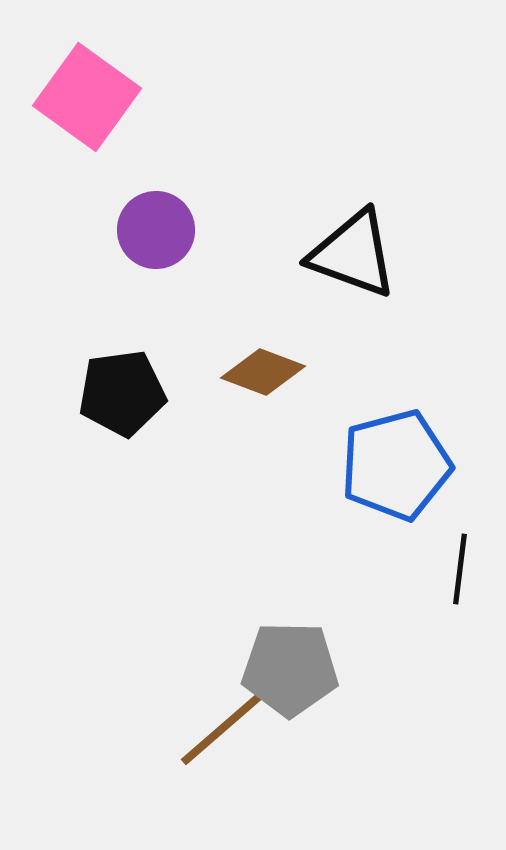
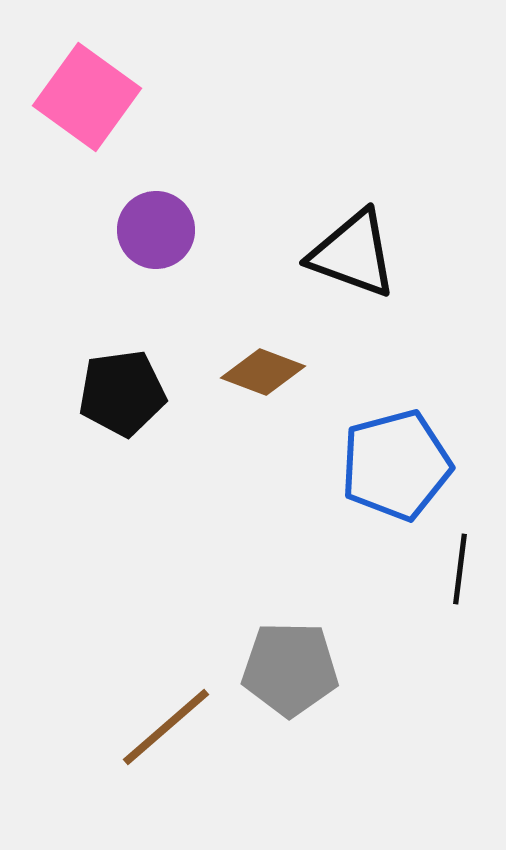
brown line: moved 58 px left
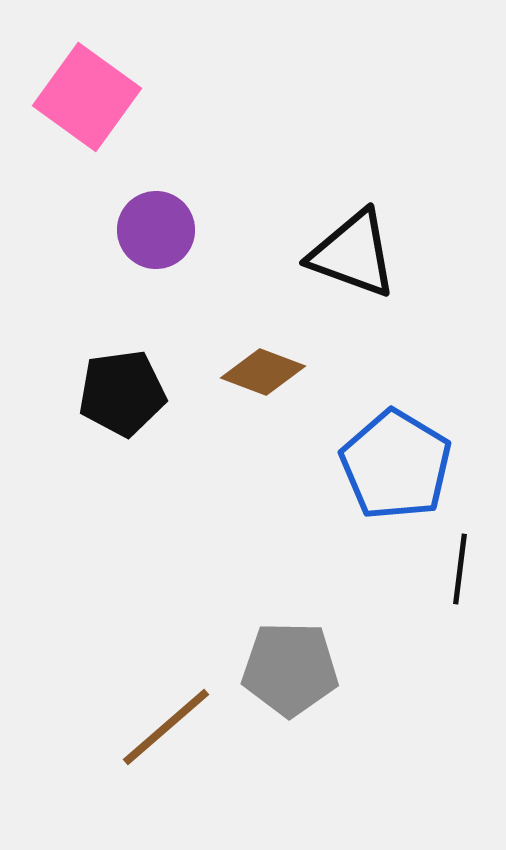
blue pentagon: rotated 26 degrees counterclockwise
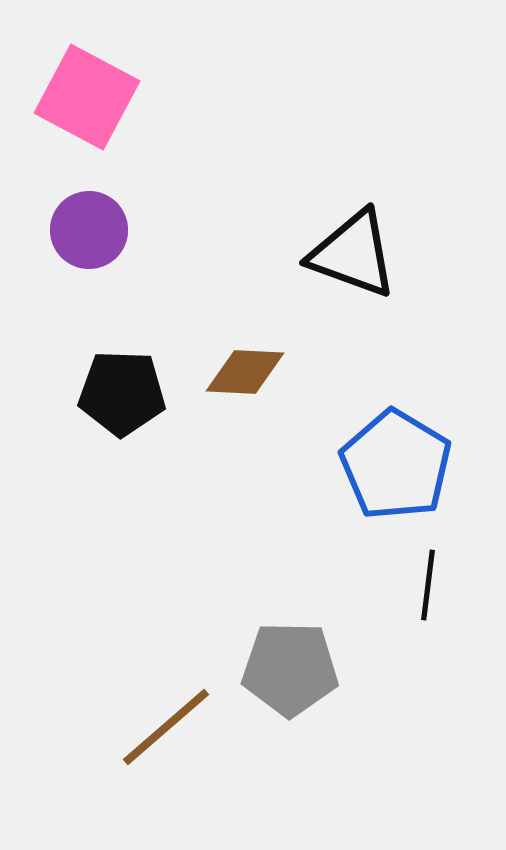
pink square: rotated 8 degrees counterclockwise
purple circle: moved 67 px left
brown diamond: moved 18 px left; rotated 18 degrees counterclockwise
black pentagon: rotated 10 degrees clockwise
black line: moved 32 px left, 16 px down
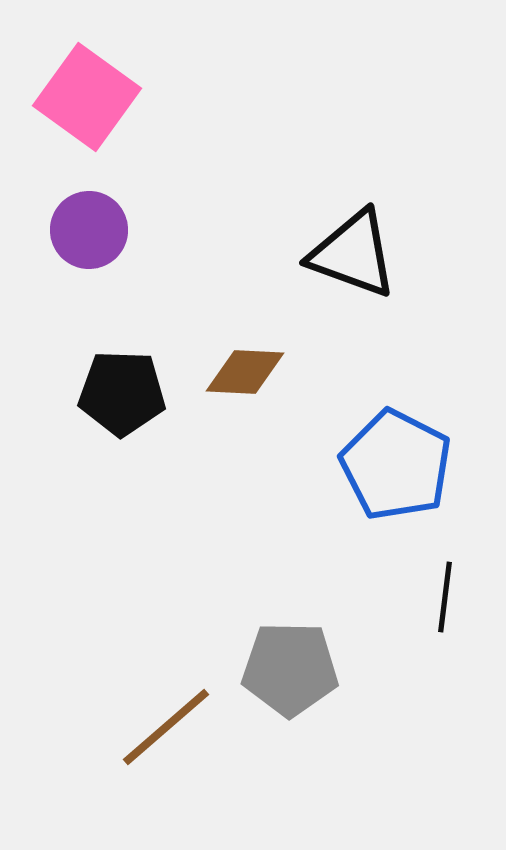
pink square: rotated 8 degrees clockwise
blue pentagon: rotated 4 degrees counterclockwise
black line: moved 17 px right, 12 px down
